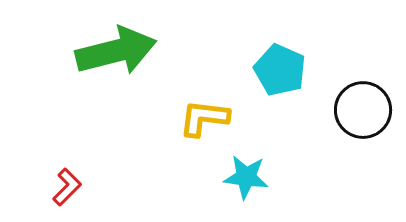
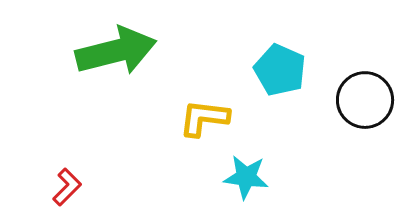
black circle: moved 2 px right, 10 px up
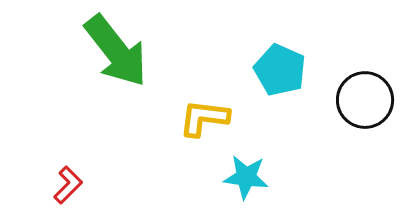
green arrow: rotated 66 degrees clockwise
red L-shape: moved 1 px right, 2 px up
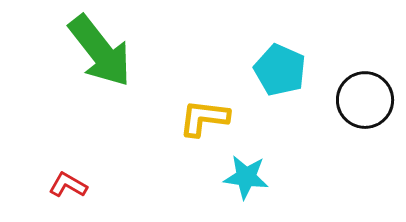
green arrow: moved 16 px left
red L-shape: rotated 105 degrees counterclockwise
